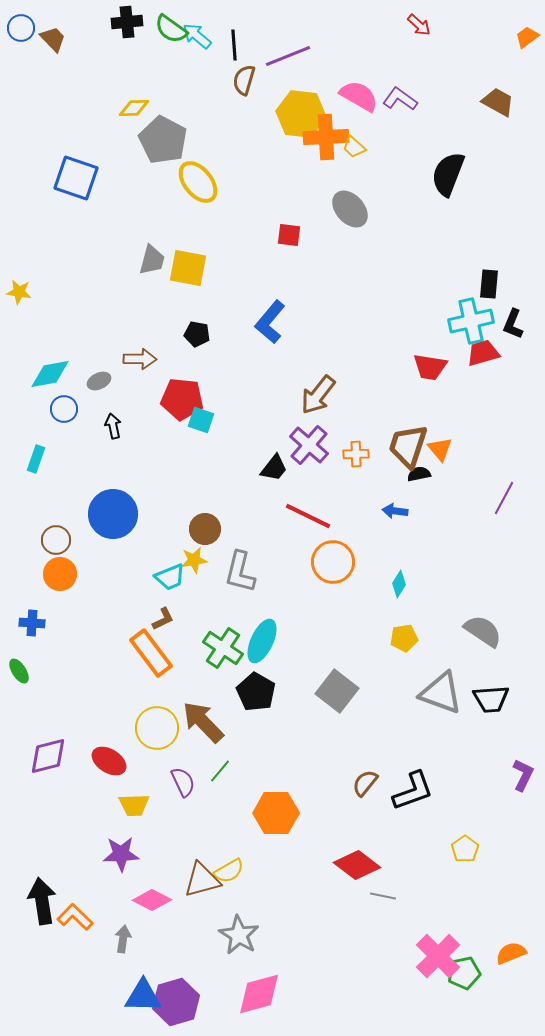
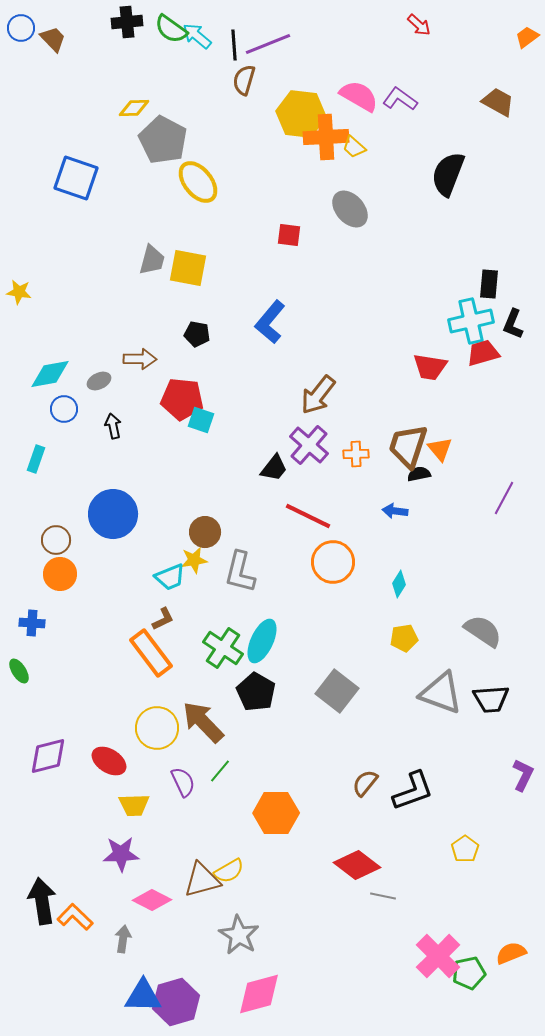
purple line at (288, 56): moved 20 px left, 12 px up
brown circle at (205, 529): moved 3 px down
green pentagon at (464, 973): moved 5 px right
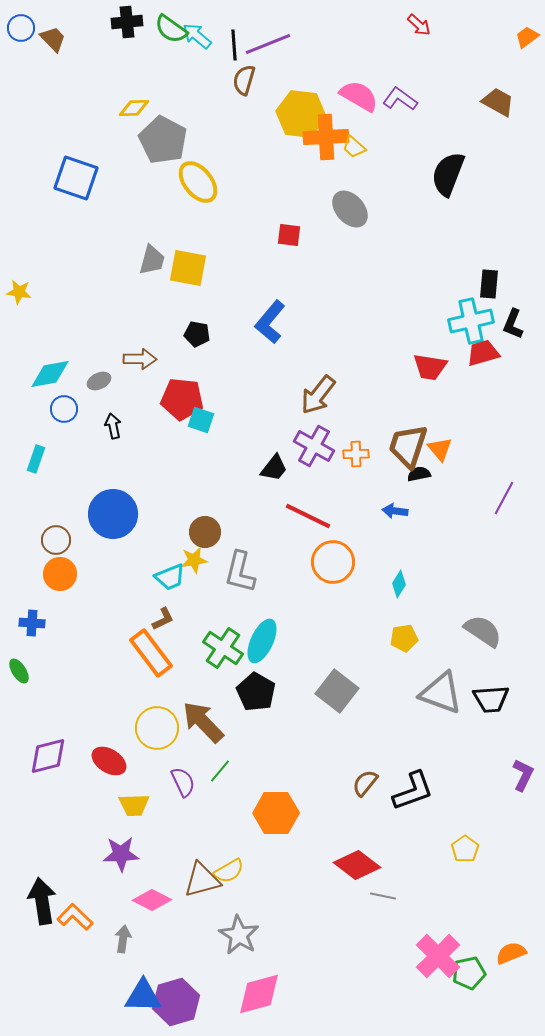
purple cross at (309, 445): moved 5 px right, 1 px down; rotated 12 degrees counterclockwise
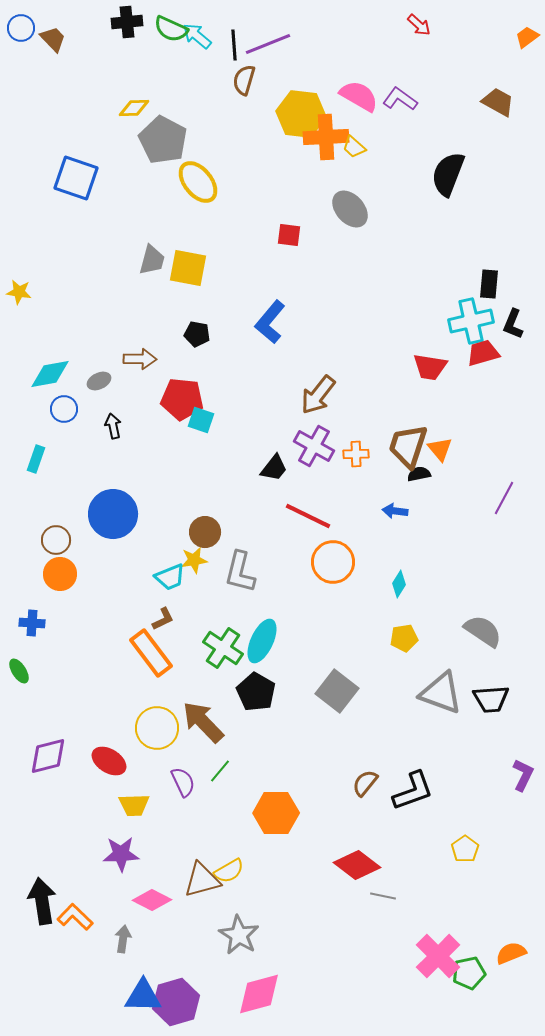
green semicircle at (171, 29): rotated 12 degrees counterclockwise
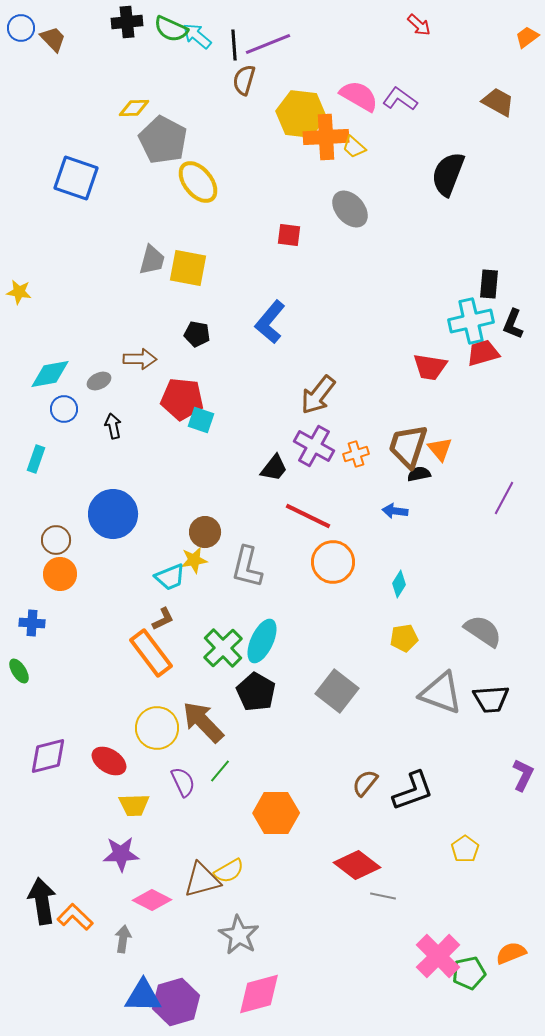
orange cross at (356, 454): rotated 15 degrees counterclockwise
gray L-shape at (240, 572): moved 7 px right, 5 px up
green cross at (223, 648): rotated 12 degrees clockwise
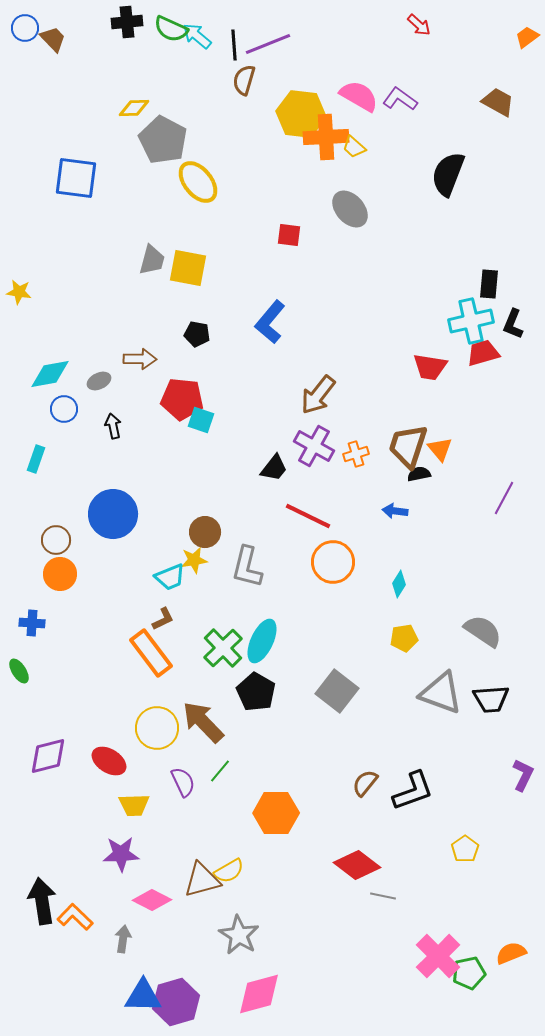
blue circle at (21, 28): moved 4 px right
blue square at (76, 178): rotated 12 degrees counterclockwise
